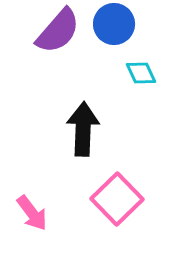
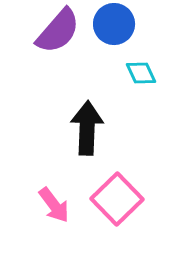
black arrow: moved 4 px right, 1 px up
pink arrow: moved 22 px right, 8 px up
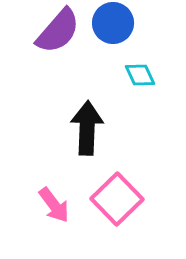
blue circle: moved 1 px left, 1 px up
cyan diamond: moved 1 px left, 2 px down
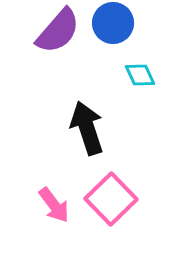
black arrow: rotated 20 degrees counterclockwise
pink square: moved 6 px left
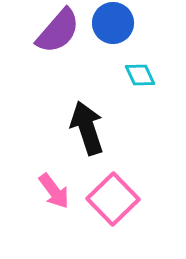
pink square: moved 2 px right
pink arrow: moved 14 px up
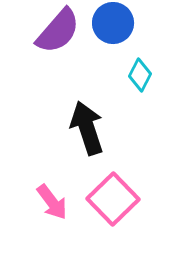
cyan diamond: rotated 52 degrees clockwise
pink arrow: moved 2 px left, 11 px down
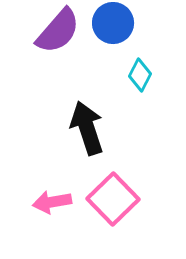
pink arrow: rotated 117 degrees clockwise
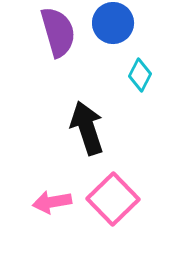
purple semicircle: moved 1 px down; rotated 57 degrees counterclockwise
